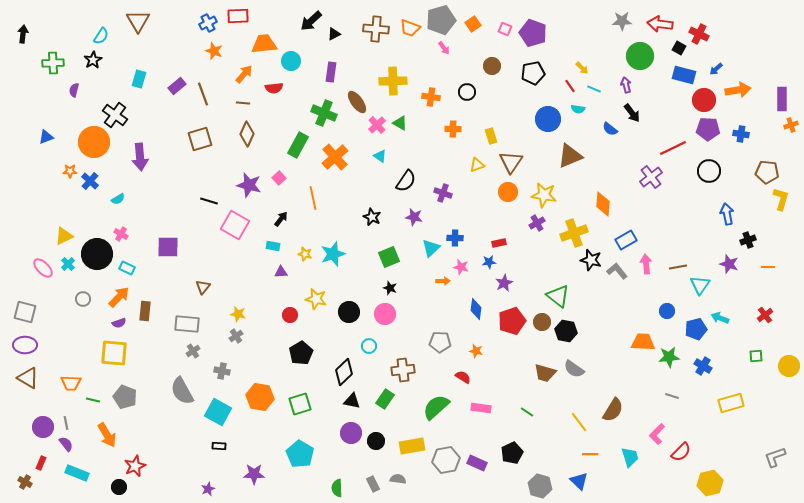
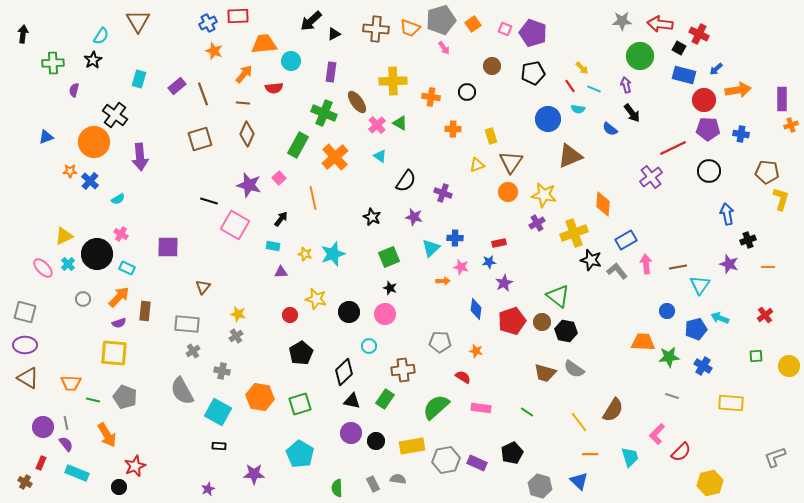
yellow rectangle at (731, 403): rotated 20 degrees clockwise
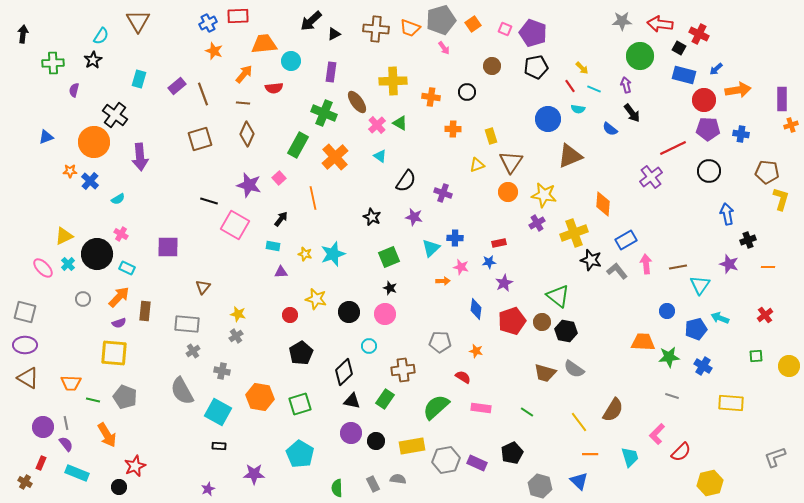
black pentagon at (533, 73): moved 3 px right, 6 px up
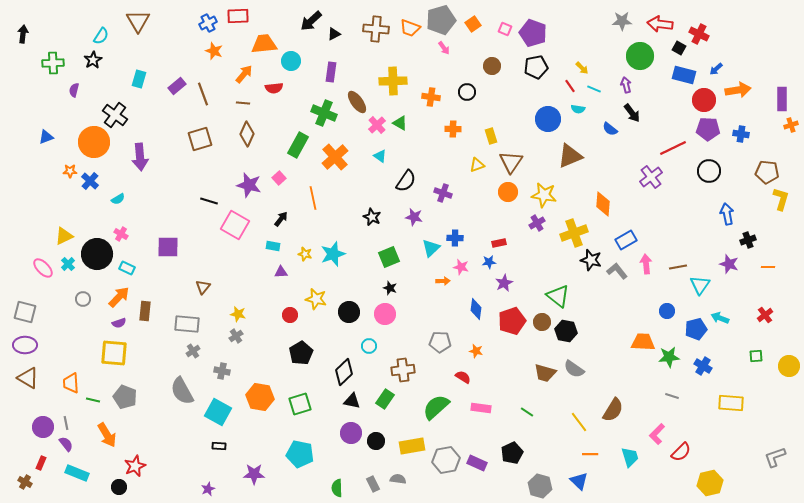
orange trapezoid at (71, 383): rotated 85 degrees clockwise
cyan pentagon at (300, 454): rotated 20 degrees counterclockwise
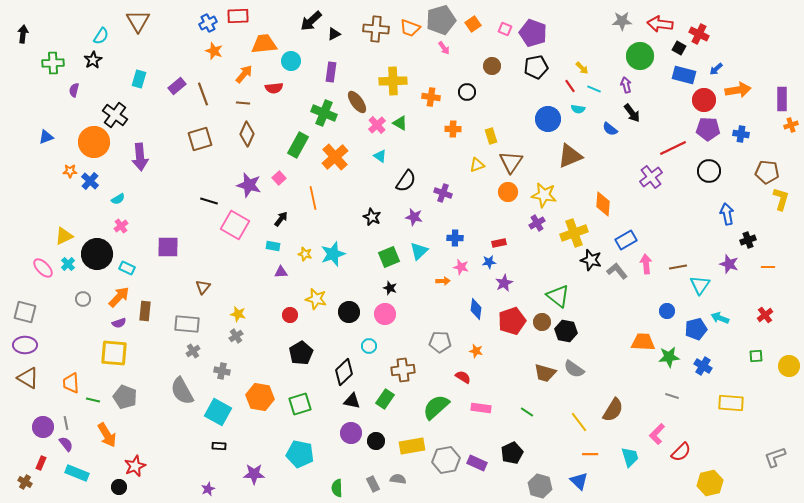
pink cross at (121, 234): moved 8 px up; rotated 24 degrees clockwise
cyan triangle at (431, 248): moved 12 px left, 3 px down
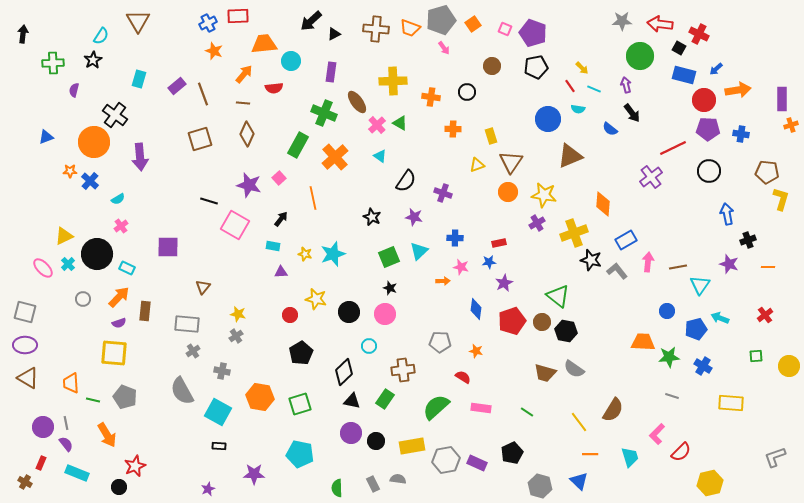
pink arrow at (646, 264): moved 2 px right, 2 px up; rotated 12 degrees clockwise
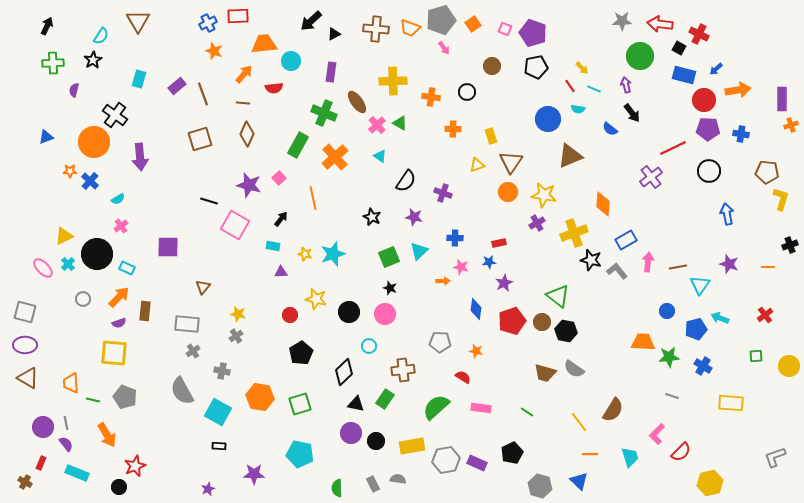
black arrow at (23, 34): moved 24 px right, 8 px up; rotated 18 degrees clockwise
black cross at (748, 240): moved 42 px right, 5 px down
black triangle at (352, 401): moved 4 px right, 3 px down
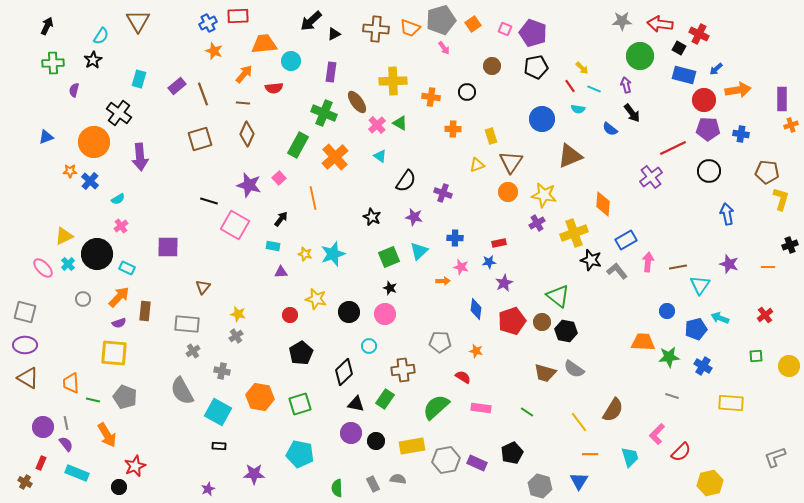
black cross at (115, 115): moved 4 px right, 2 px up
blue circle at (548, 119): moved 6 px left
blue triangle at (579, 481): rotated 18 degrees clockwise
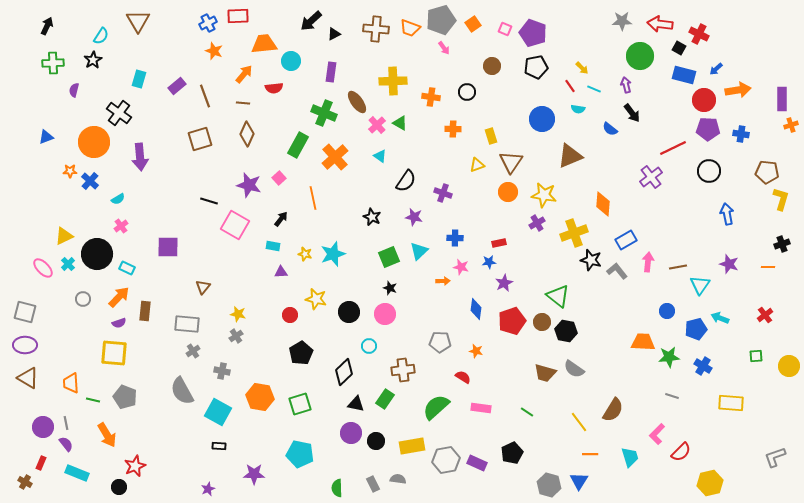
brown line at (203, 94): moved 2 px right, 2 px down
black cross at (790, 245): moved 8 px left, 1 px up
gray hexagon at (540, 486): moved 9 px right, 1 px up
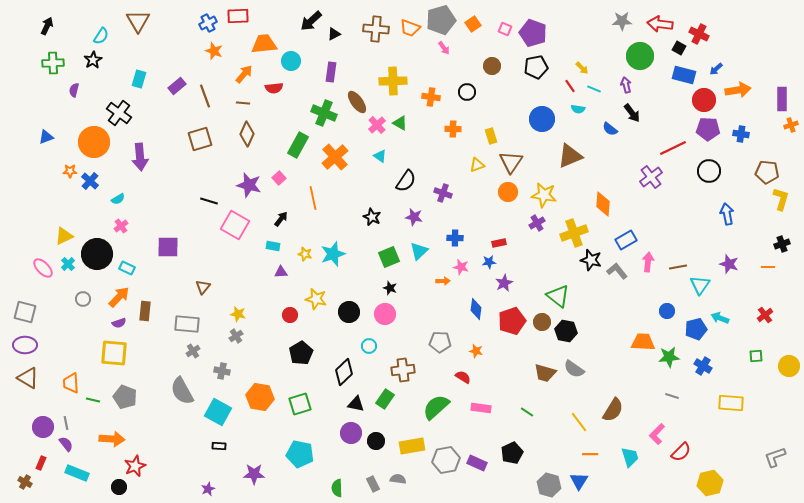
orange arrow at (107, 435): moved 5 px right, 4 px down; rotated 55 degrees counterclockwise
